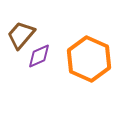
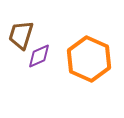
brown trapezoid: rotated 24 degrees counterclockwise
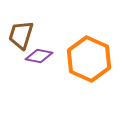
purple diamond: rotated 36 degrees clockwise
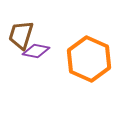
purple diamond: moved 3 px left, 5 px up
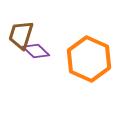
purple diamond: rotated 32 degrees clockwise
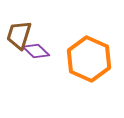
brown trapezoid: moved 2 px left
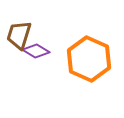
purple diamond: rotated 12 degrees counterclockwise
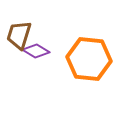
orange hexagon: rotated 18 degrees counterclockwise
